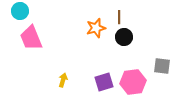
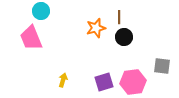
cyan circle: moved 21 px right
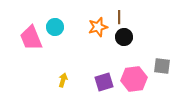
cyan circle: moved 14 px right, 16 px down
orange star: moved 2 px right, 1 px up
pink hexagon: moved 1 px right, 3 px up
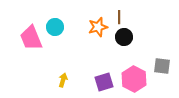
pink hexagon: rotated 25 degrees counterclockwise
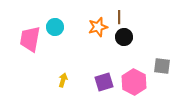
pink trapezoid: moved 1 px left, 1 px down; rotated 32 degrees clockwise
pink hexagon: moved 3 px down
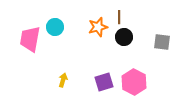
gray square: moved 24 px up
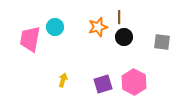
purple square: moved 1 px left, 2 px down
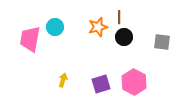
purple square: moved 2 px left
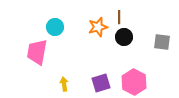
pink trapezoid: moved 7 px right, 13 px down
yellow arrow: moved 1 px right, 4 px down; rotated 24 degrees counterclockwise
purple square: moved 1 px up
